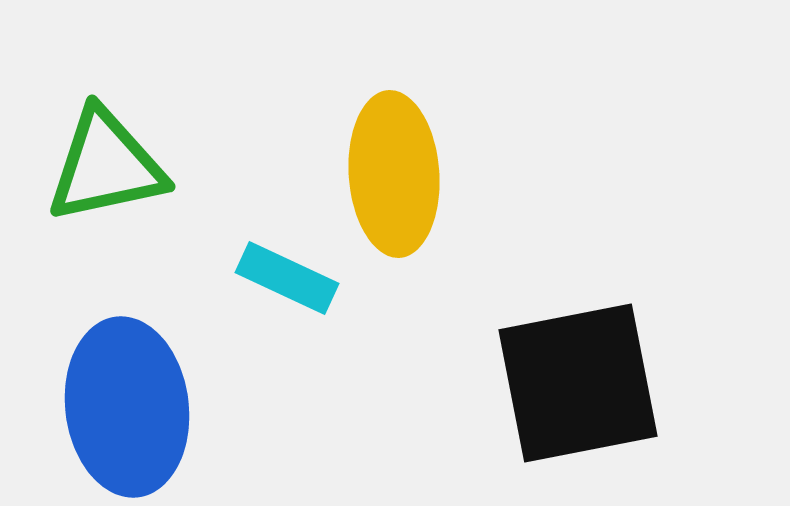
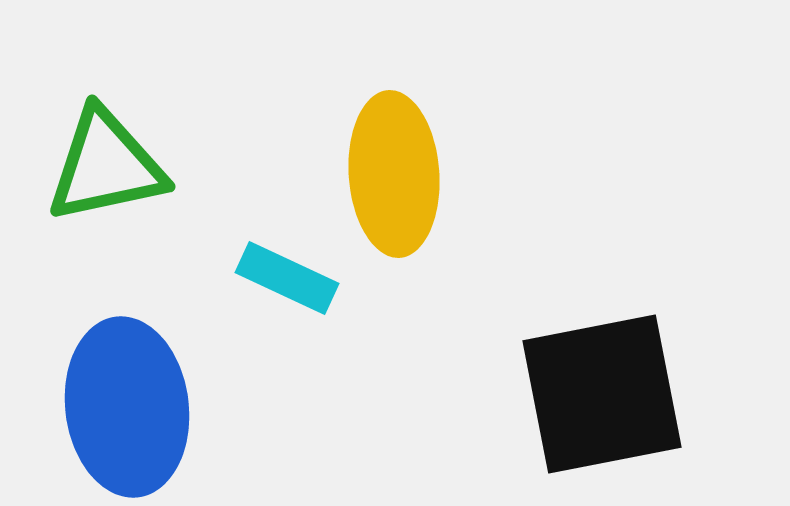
black square: moved 24 px right, 11 px down
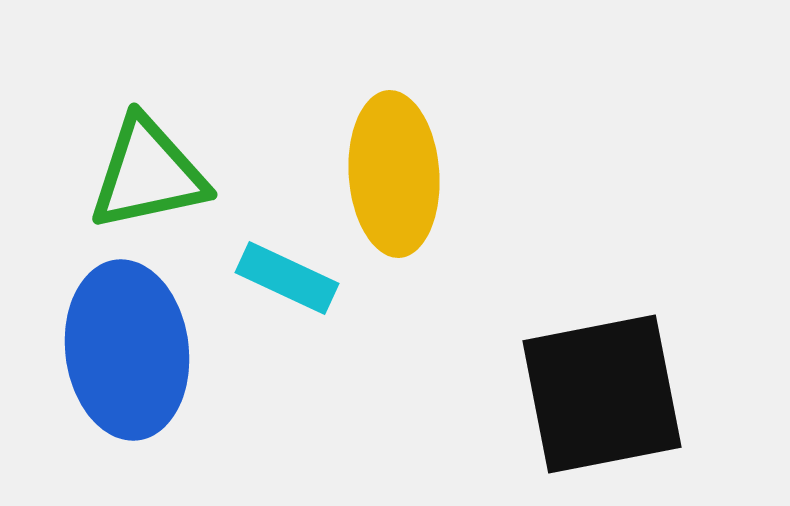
green triangle: moved 42 px right, 8 px down
blue ellipse: moved 57 px up
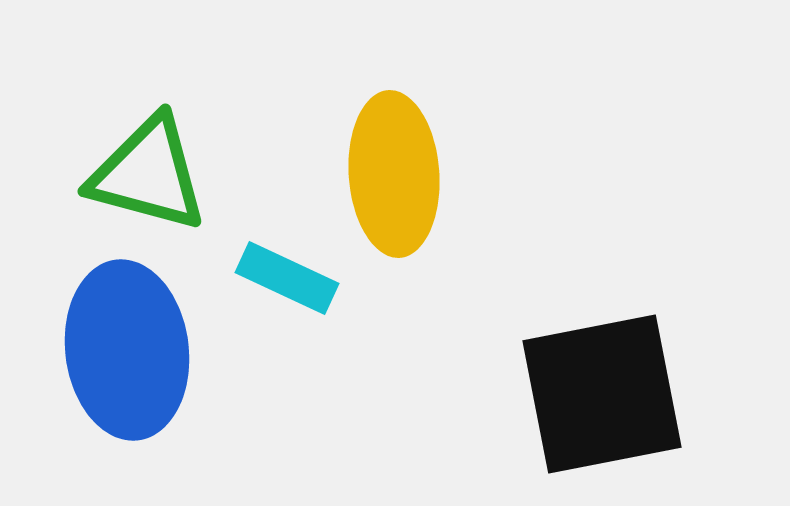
green triangle: rotated 27 degrees clockwise
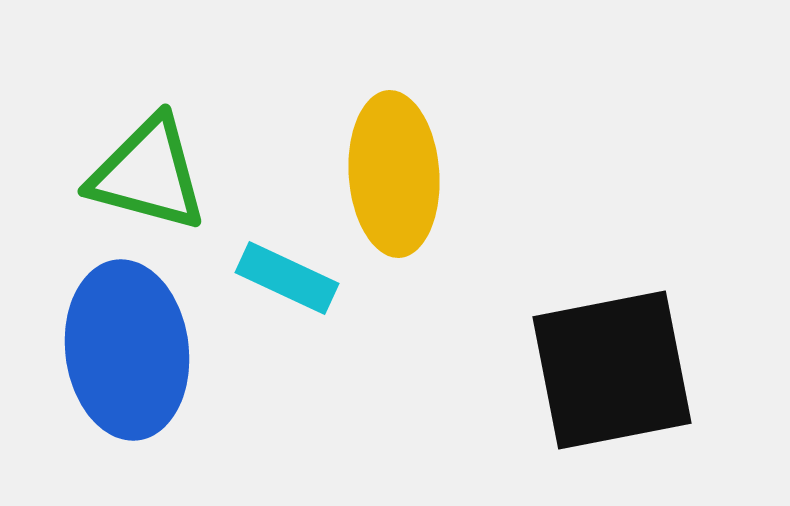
black square: moved 10 px right, 24 px up
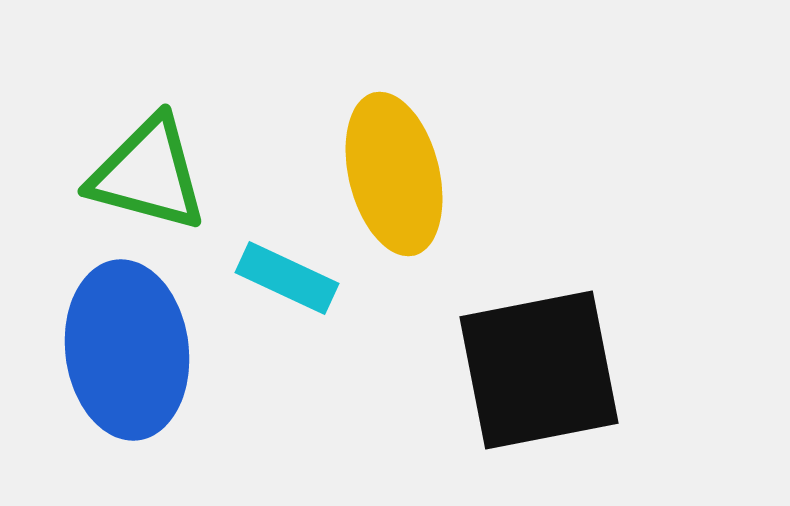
yellow ellipse: rotated 10 degrees counterclockwise
black square: moved 73 px left
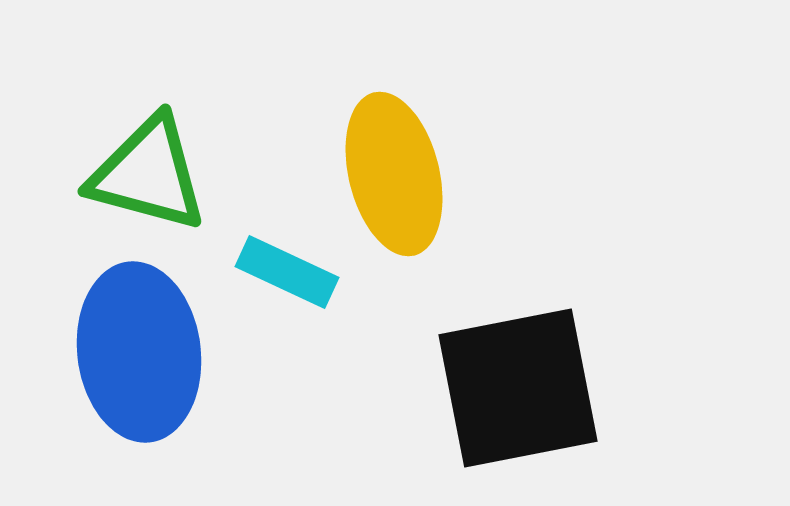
cyan rectangle: moved 6 px up
blue ellipse: moved 12 px right, 2 px down
black square: moved 21 px left, 18 px down
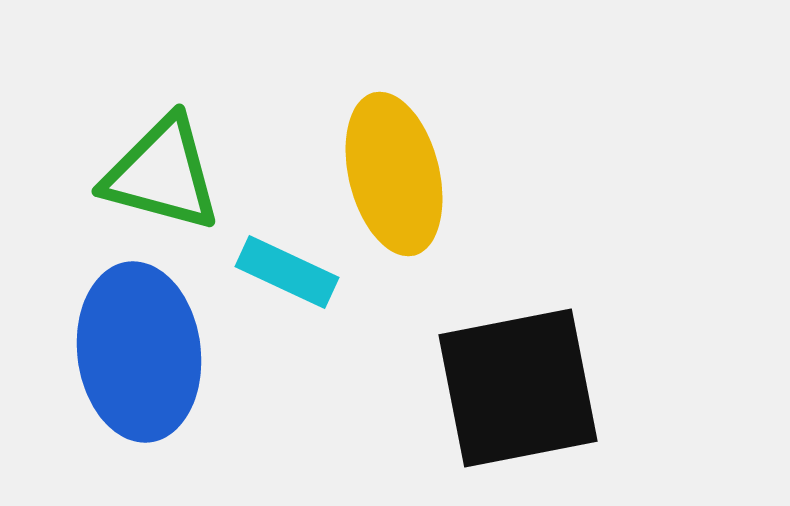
green triangle: moved 14 px right
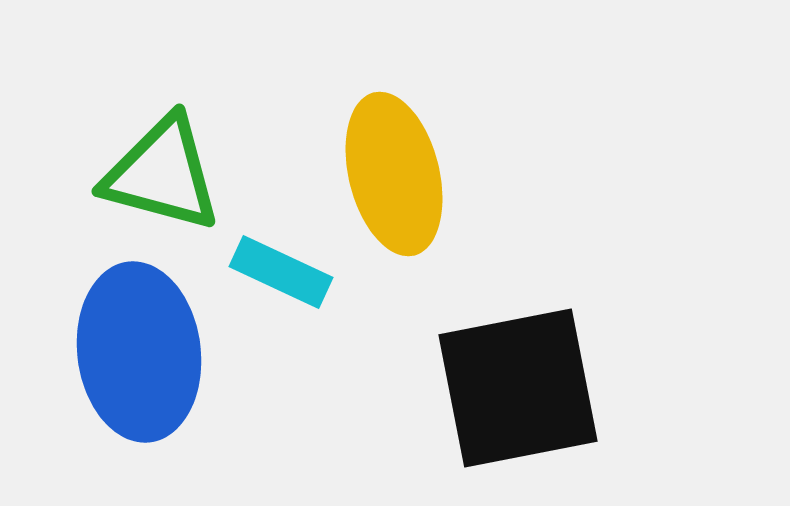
cyan rectangle: moved 6 px left
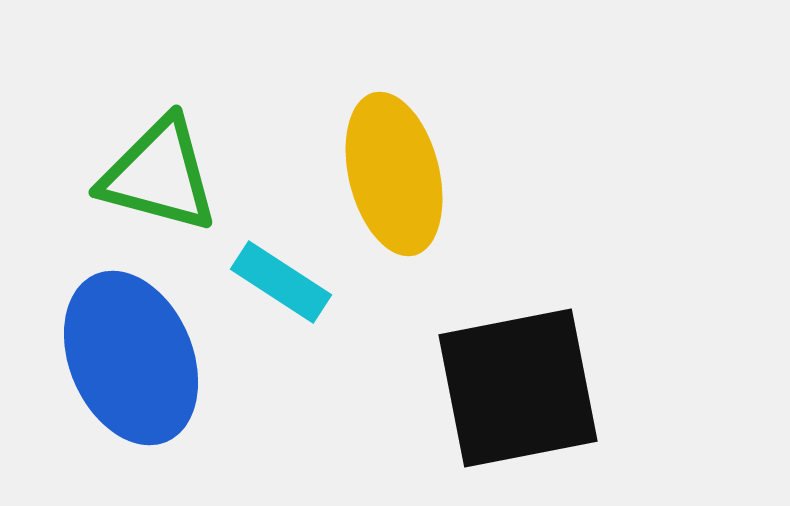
green triangle: moved 3 px left, 1 px down
cyan rectangle: moved 10 px down; rotated 8 degrees clockwise
blue ellipse: moved 8 px left, 6 px down; rotated 16 degrees counterclockwise
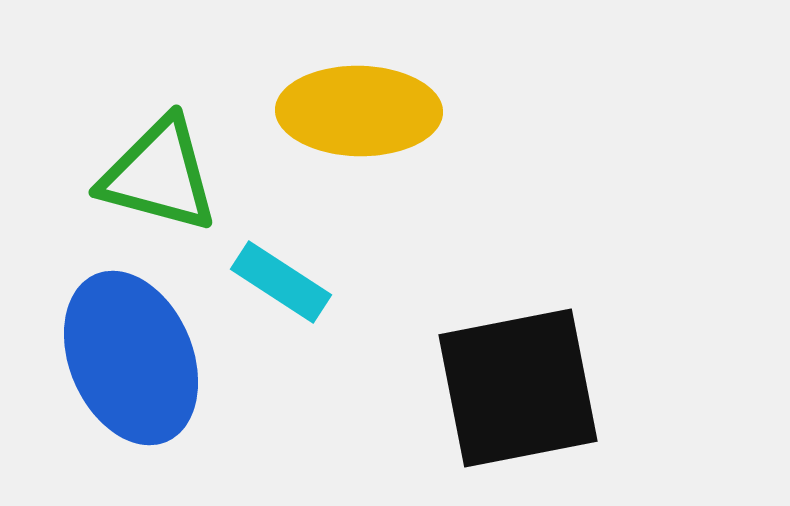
yellow ellipse: moved 35 px left, 63 px up; rotated 75 degrees counterclockwise
